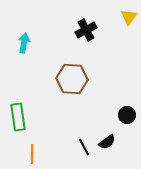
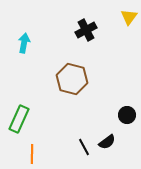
brown hexagon: rotated 12 degrees clockwise
green rectangle: moved 1 px right, 2 px down; rotated 32 degrees clockwise
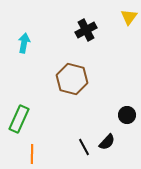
black semicircle: rotated 12 degrees counterclockwise
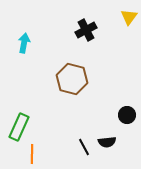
green rectangle: moved 8 px down
black semicircle: rotated 42 degrees clockwise
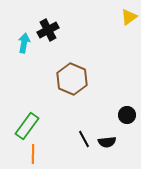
yellow triangle: rotated 18 degrees clockwise
black cross: moved 38 px left
brown hexagon: rotated 8 degrees clockwise
green rectangle: moved 8 px right, 1 px up; rotated 12 degrees clockwise
black line: moved 8 px up
orange line: moved 1 px right
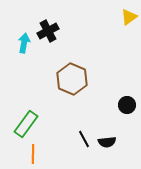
black cross: moved 1 px down
black circle: moved 10 px up
green rectangle: moved 1 px left, 2 px up
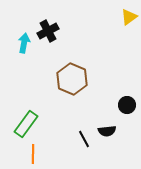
black semicircle: moved 11 px up
